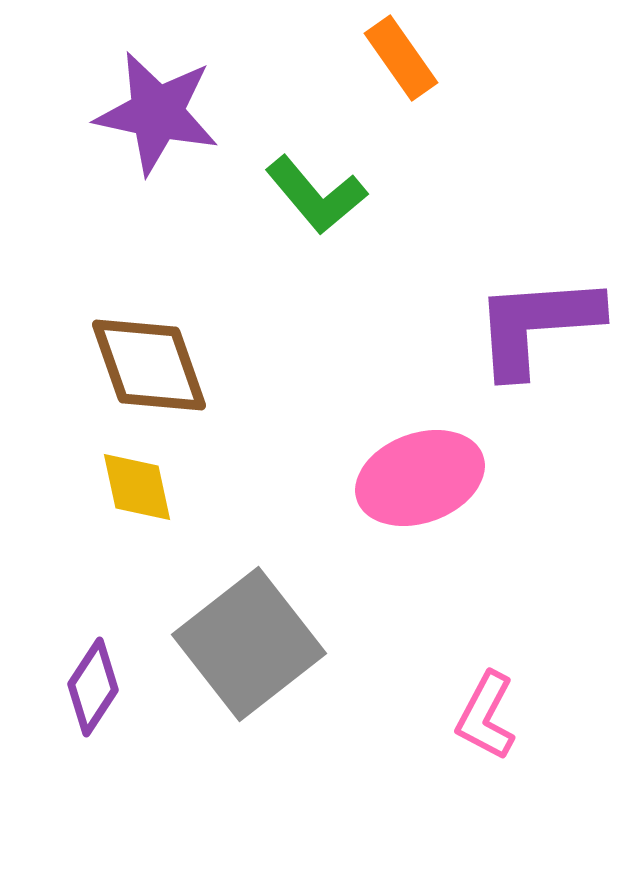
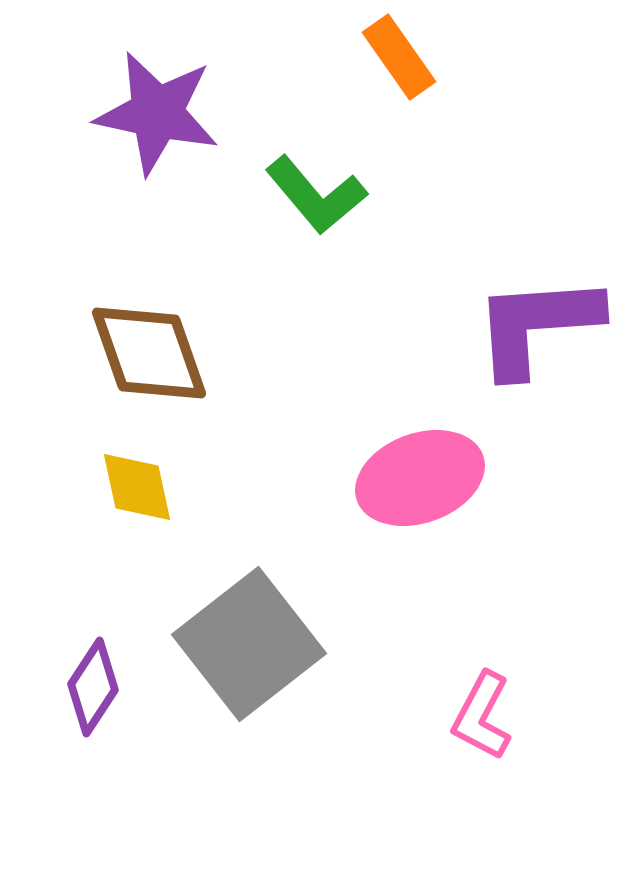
orange rectangle: moved 2 px left, 1 px up
brown diamond: moved 12 px up
pink L-shape: moved 4 px left
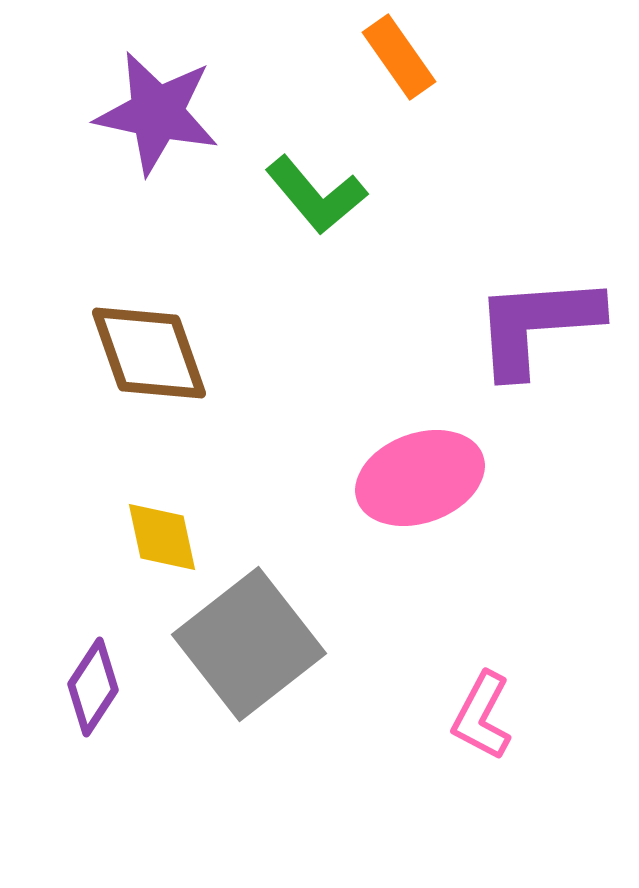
yellow diamond: moved 25 px right, 50 px down
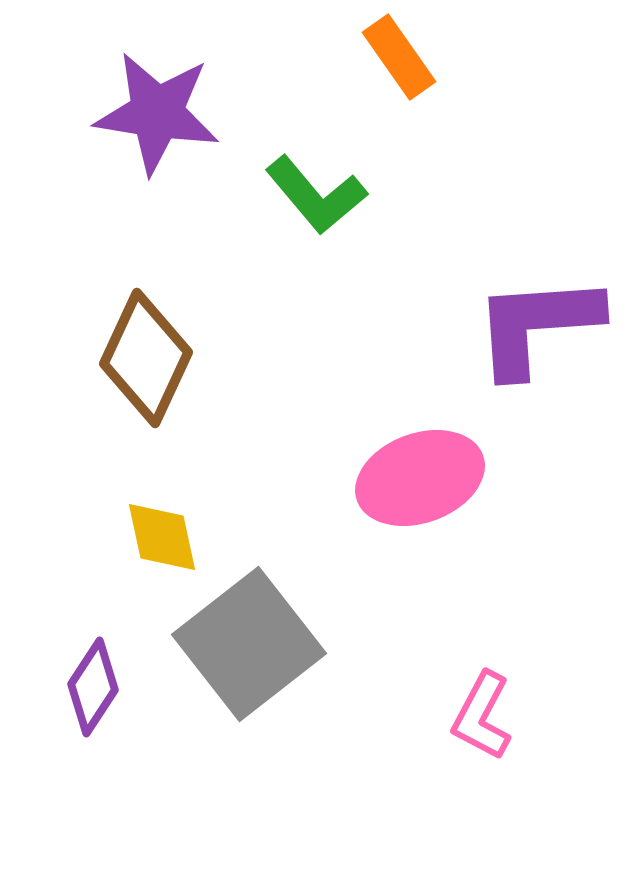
purple star: rotated 3 degrees counterclockwise
brown diamond: moved 3 px left, 5 px down; rotated 44 degrees clockwise
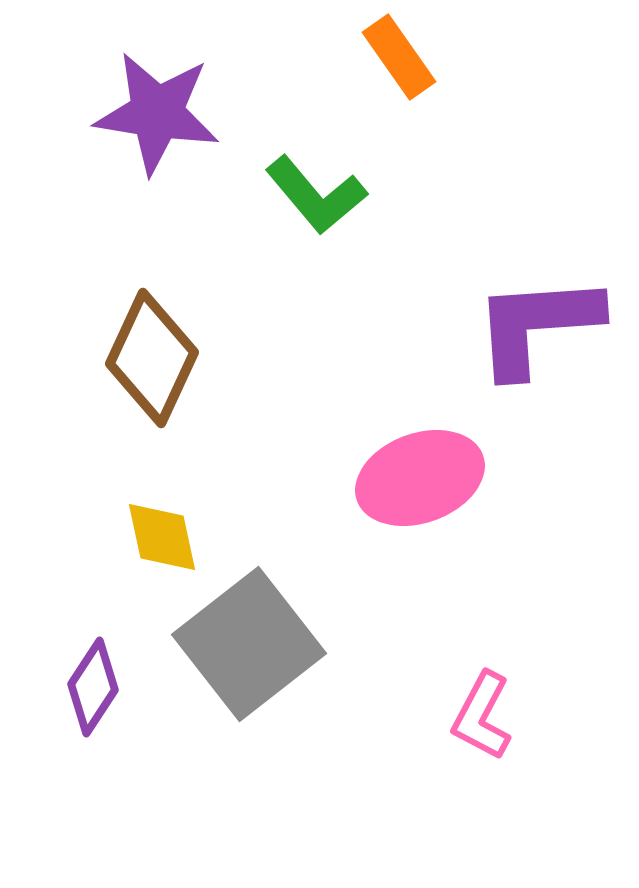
brown diamond: moved 6 px right
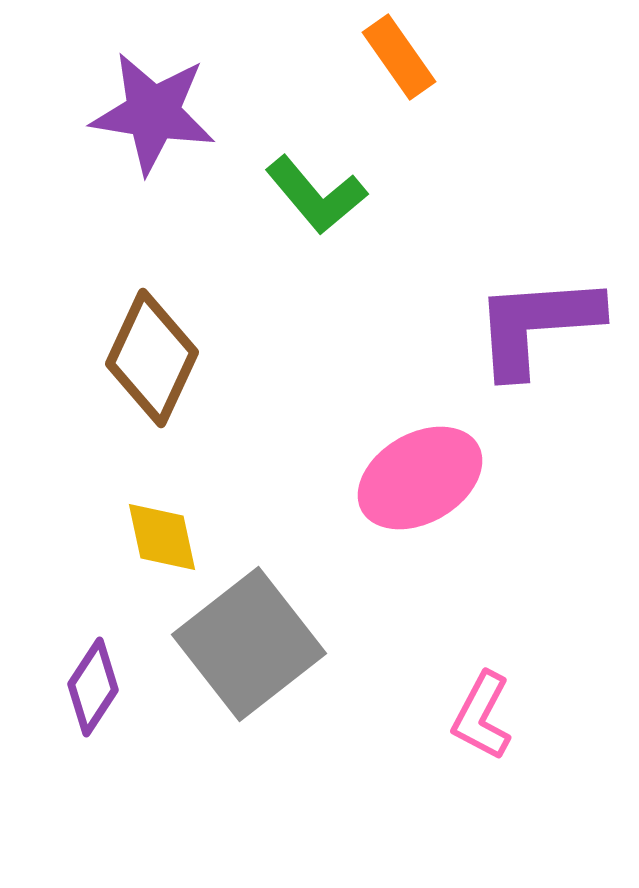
purple star: moved 4 px left
pink ellipse: rotated 10 degrees counterclockwise
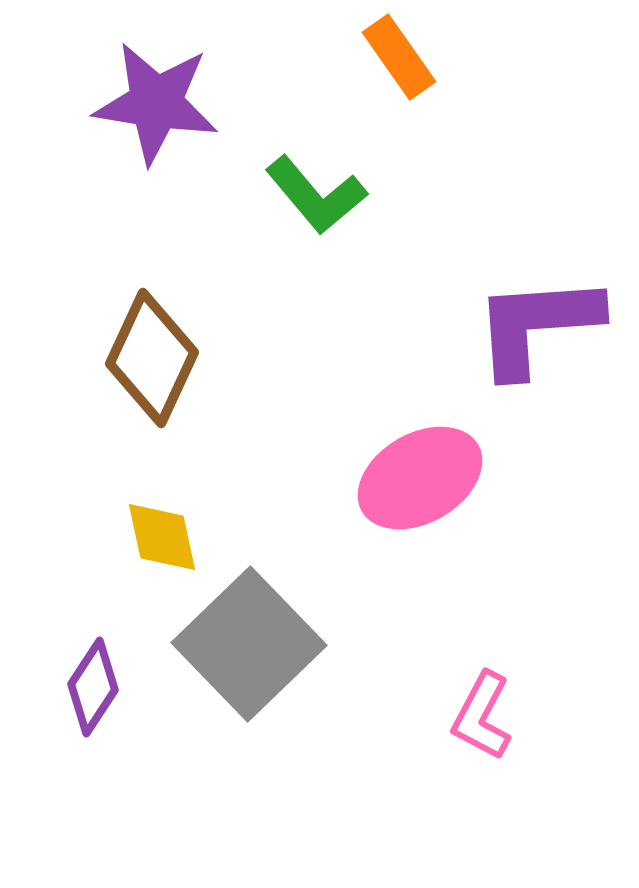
purple star: moved 3 px right, 10 px up
gray square: rotated 6 degrees counterclockwise
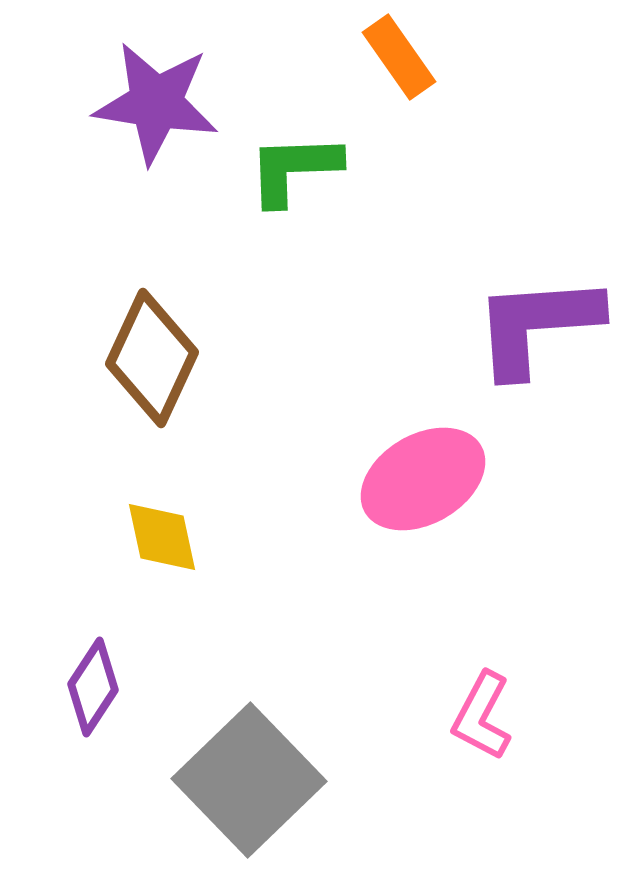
green L-shape: moved 22 px left, 26 px up; rotated 128 degrees clockwise
pink ellipse: moved 3 px right, 1 px down
gray square: moved 136 px down
